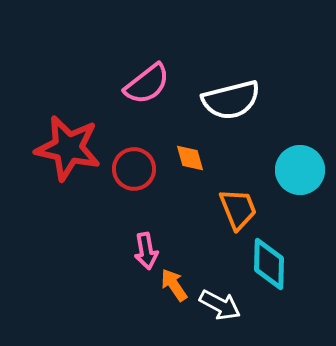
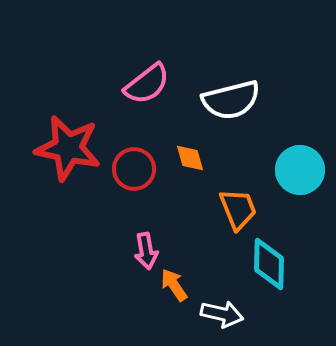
white arrow: moved 2 px right, 9 px down; rotated 15 degrees counterclockwise
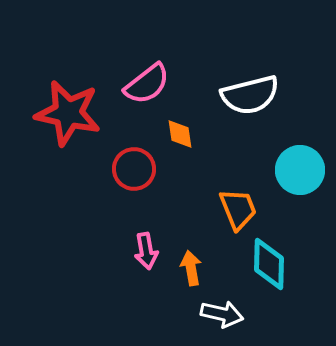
white semicircle: moved 19 px right, 5 px up
red star: moved 35 px up
orange diamond: moved 10 px left, 24 px up; rotated 8 degrees clockwise
orange arrow: moved 17 px right, 17 px up; rotated 24 degrees clockwise
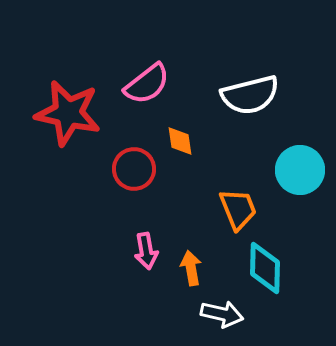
orange diamond: moved 7 px down
cyan diamond: moved 4 px left, 4 px down
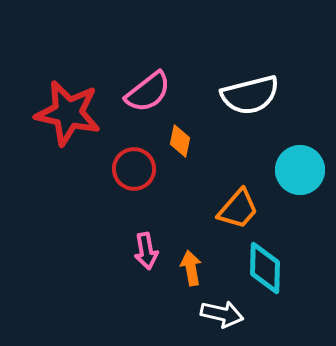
pink semicircle: moved 1 px right, 8 px down
orange diamond: rotated 20 degrees clockwise
orange trapezoid: rotated 63 degrees clockwise
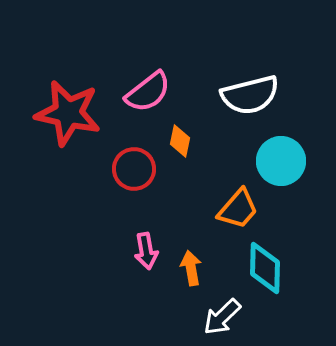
cyan circle: moved 19 px left, 9 px up
white arrow: moved 3 px down; rotated 123 degrees clockwise
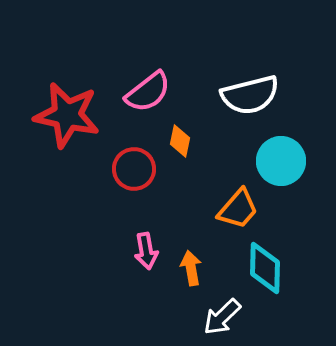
red star: moved 1 px left, 2 px down
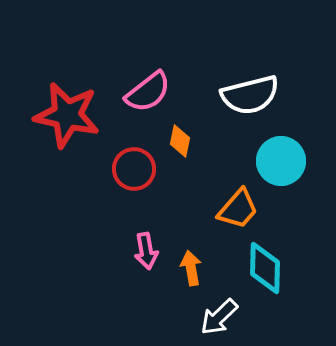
white arrow: moved 3 px left
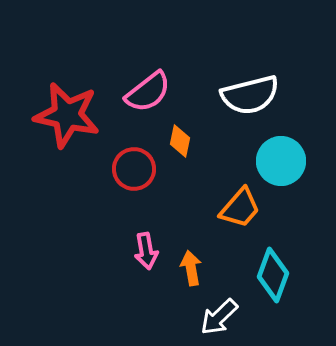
orange trapezoid: moved 2 px right, 1 px up
cyan diamond: moved 8 px right, 7 px down; rotated 18 degrees clockwise
